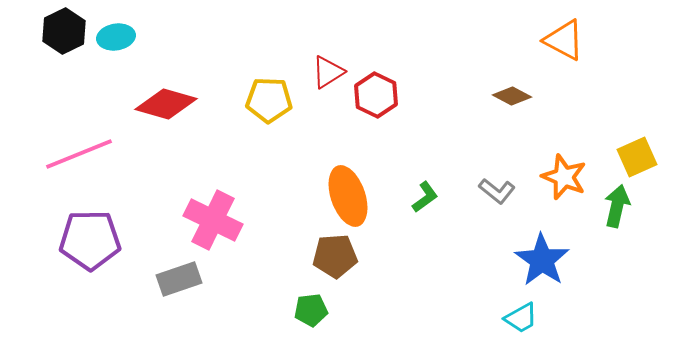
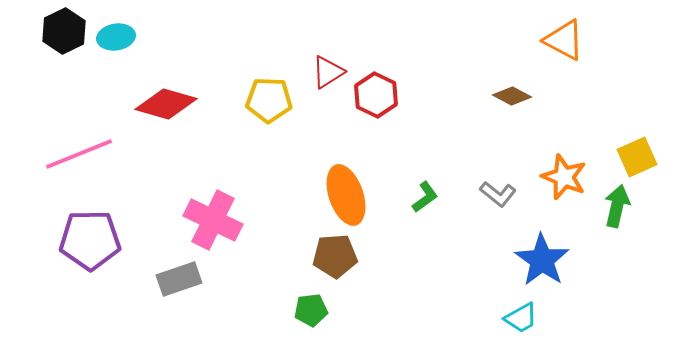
gray L-shape: moved 1 px right, 3 px down
orange ellipse: moved 2 px left, 1 px up
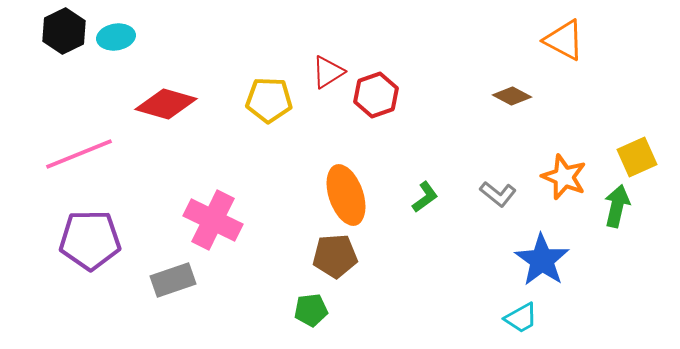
red hexagon: rotated 15 degrees clockwise
gray rectangle: moved 6 px left, 1 px down
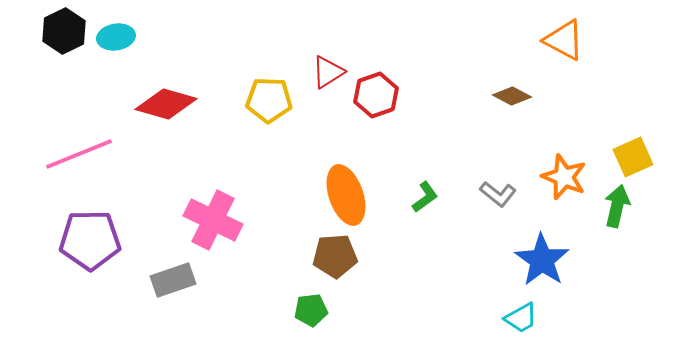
yellow square: moved 4 px left
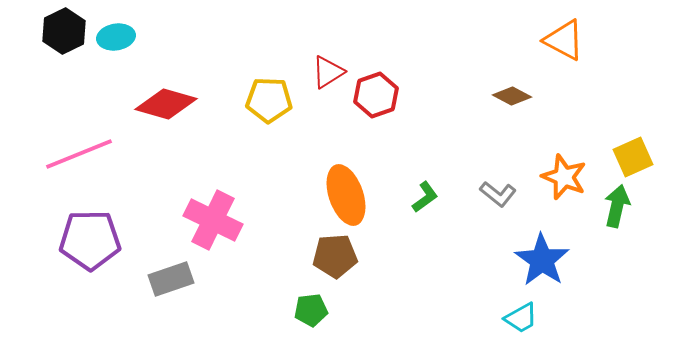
gray rectangle: moved 2 px left, 1 px up
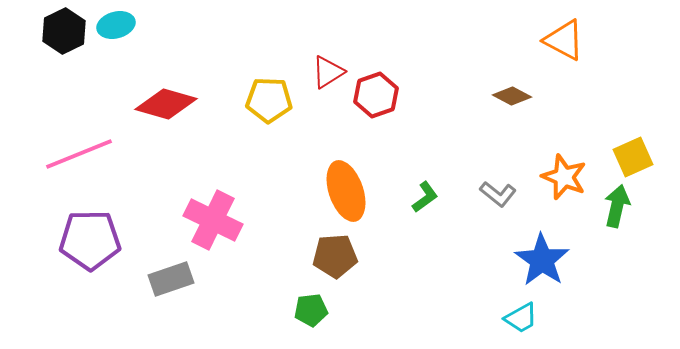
cyan ellipse: moved 12 px up; rotated 6 degrees counterclockwise
orange ellipse: moved 4 px up
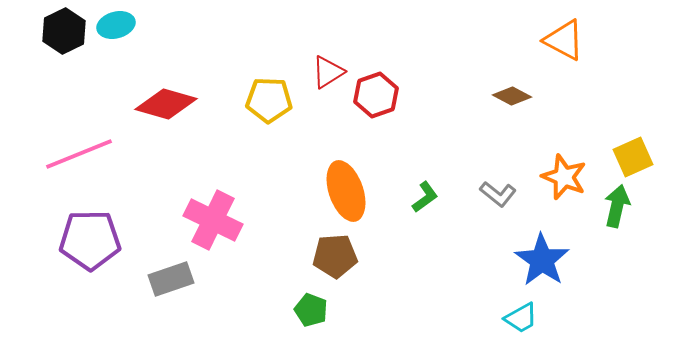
green pentagon: rotated 28 degrees clockwise
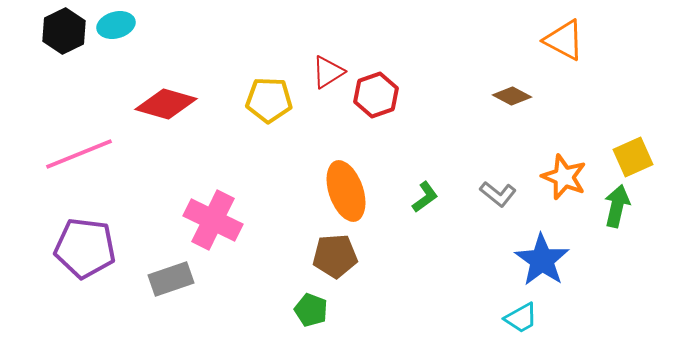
purple pentagon: moved 5 px left, 8 px down; rotated 8 degrees clockwise
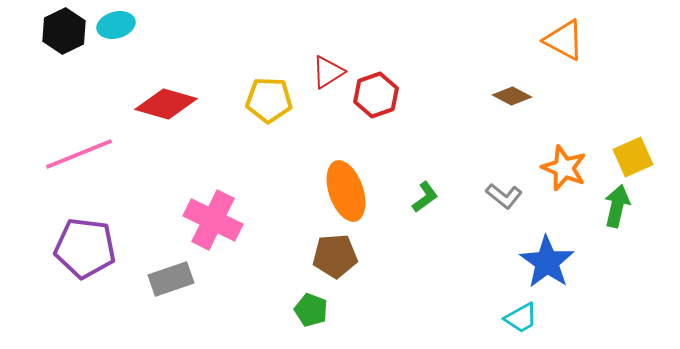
orange star: moved 9 px up
gray L-shape: moved 6 px right, 2 px down
blue star: moved 5 px right, 2 px down
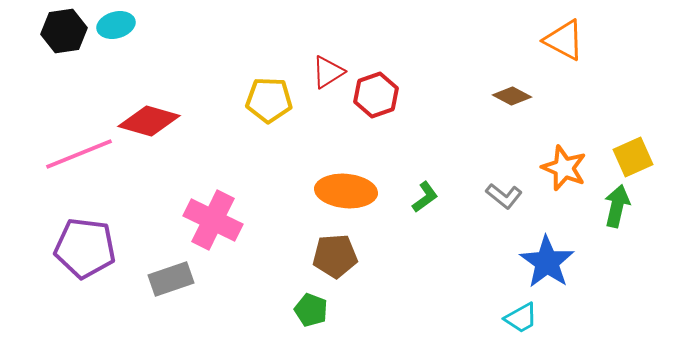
black hexagon: rotated 18 degrees clockwise
red diamond: moved 17 px left, 17 px down
orange ellipse: rotated 66 degrees counterclockwise
